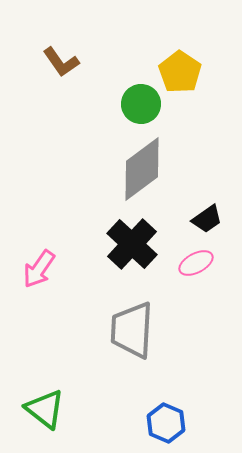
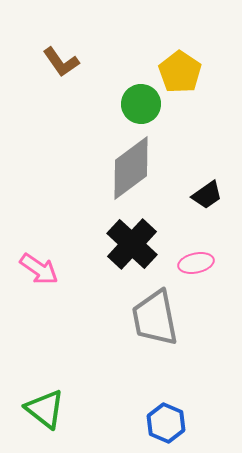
gray diamond: moved 11 px left, 1 px up
black trapezoid: moved 24 px up
pink ellipse: rotated 16 degrees clockwise
pink arrow: rotated 90 degrees counterclockwise
gray trapezoid: moved 23 px right, 12 px up; rotated 14 degrees counterclockwise
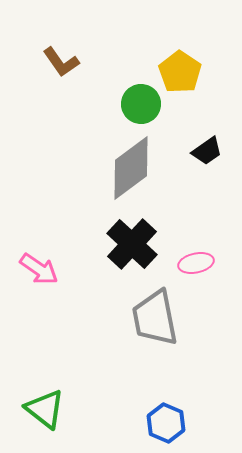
black trapezoid: moved 44 px up
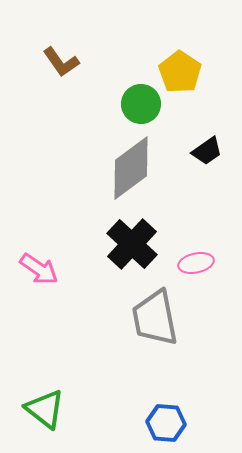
blue hexagon: rotated 18 degrees counterclockwise
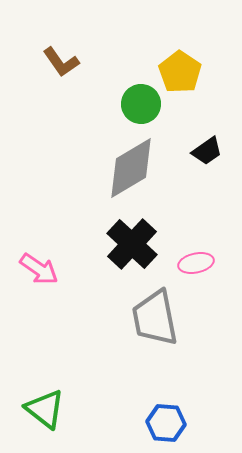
gray diamond: rotated 6 degrees clockwise
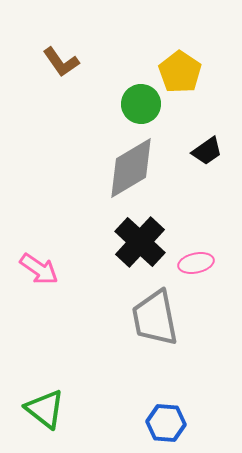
black cross: moved 8 px right, 2 px up
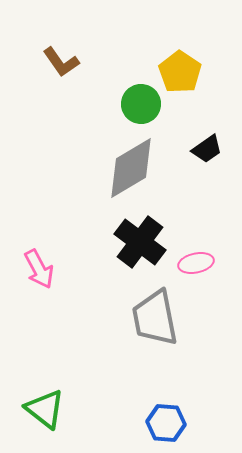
black trapezoid: moved 2 px up
black cross: rotated 6 degrees counterclockwise
pink arrow: rotated 27 degrees clockwise
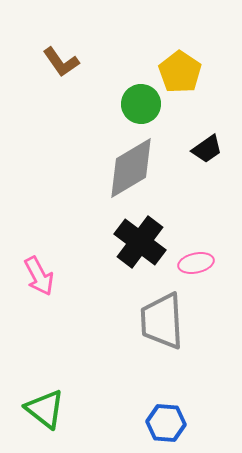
pink arrow: moved 7 px down
gray trapezoid: moved 7 px right, 3 px down; rotated 8 degrees clockwise
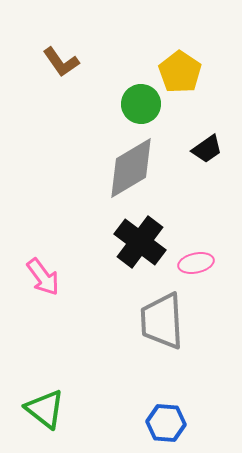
pink arrow: moved 4 px right, 1 px down; rotated 9 degrees counterclockwise
